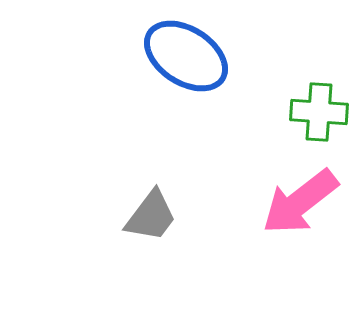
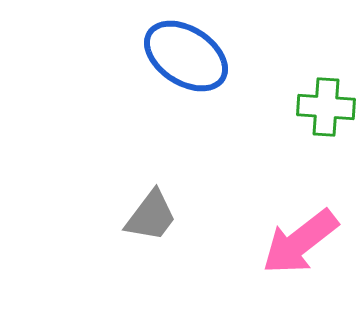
green cross: moved 7 px right, 5 px up
pink arrow: moved 40 px down
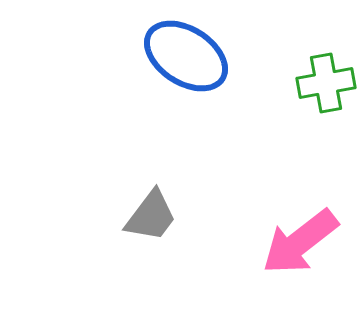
green cross: moved 24 px up; rotated 14 degrees counterclockwise
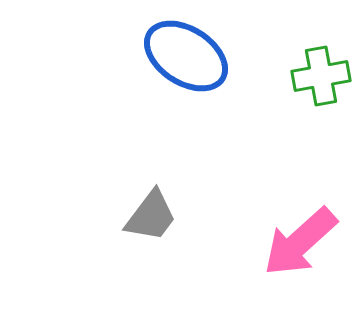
green cross: moved 5 px left, 7 px up
pink arrow: rotated 4 degrees counterclockwise
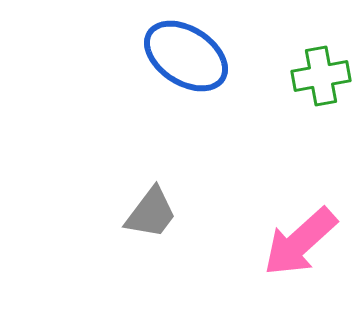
gray trapezoid: moved 3 px up
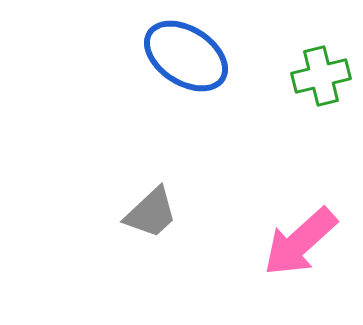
green cross: rotated 4 degrees counterclockwise
gray trapezoid: rotated 10 degrees clockwise
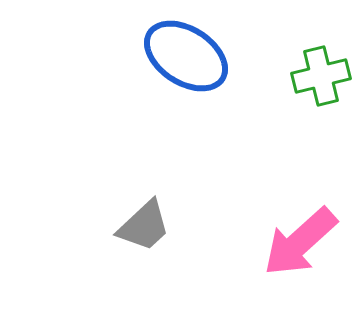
gray trapezoid: moved 7 px left, 13 px down
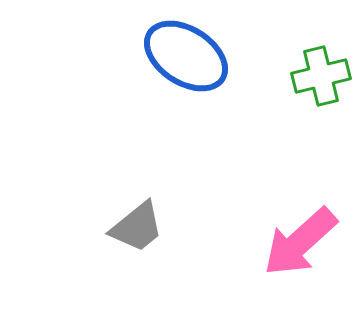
gray trapezoid: moved 7 px left, 1 px down; rotated 4 degrees clockwise
